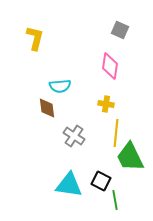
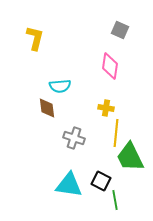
yellow cross: moved 4 px down
gray cross: moved 2 px down; rotated 15 degrees counterclockwise
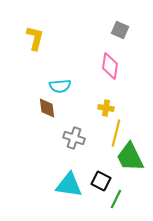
yellow line: rotated 8 degrees clockwise
green line: moved 1 px right, 1 px up; rotated 36 degrees clockwise
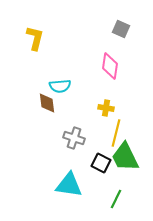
gray square: moved 1 px right, 1 px up
brown diamond: moved 5 px up
green trapezoid: moved 5 px left
black square: moved 18 px up
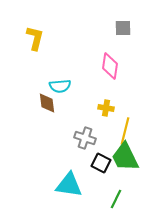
gray square: moved 2 px right, 1 px up; rotated 24 degrees counterclockwise
yellow line: moved 9 px right, 2 px up
gray cross: moved 11 px right
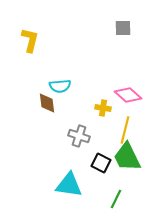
yellow L-shape: moved 5 px left, 2 px down
pink diamond: moved 18 px right, 29 px down; rotated 56 degrees counterclockwise
yellow cross: moved 3 px left
yellow line: moved 1 px up
gray cross: moved 6 px left, 2 px up
green trapezoid: moved 2 px right
